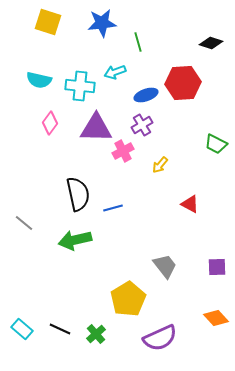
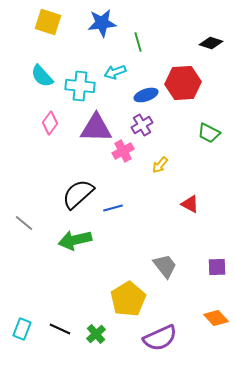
cyan semicircle: moved 3 px right, 4 px up; rotated 35 degrees clockwise
green trapezoid: moved 7 px left, 11 px up
black semicircle: rotated 120 degrees counterclockwise
cyan rectangle: rotated 70 degrees clockwise
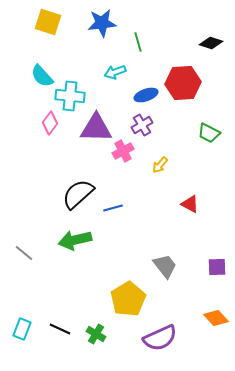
cyan cross: moved 10 px left, 10 px down
gray line: moved 30 px down
green cross: rotated 18 degrees counterclockwise
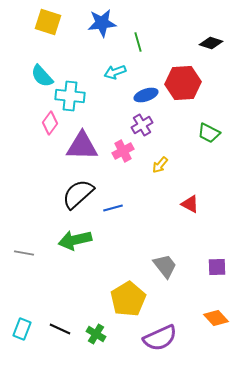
purple triangle: moved 14 px left, 18 px down
gray line: rotated 30 degrees counterclockwise
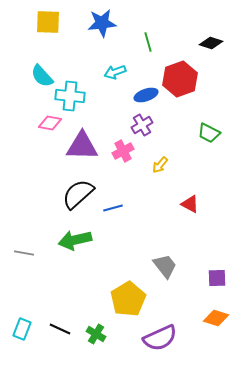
yellow square: rotated 16 degrees counterclockwise
green line: moved 10 px right
red hexagon: moved 3 px left, 4 px up; rotated 16 degrees counterclockwise
pink diamond: rotated 65 degrees clockwise
purple square: moved 11 px down
orange diamond: rotated 30 degrees counterclockwise
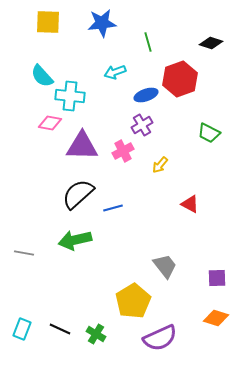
yellow pentagon: moved 5 px right, 2 px down
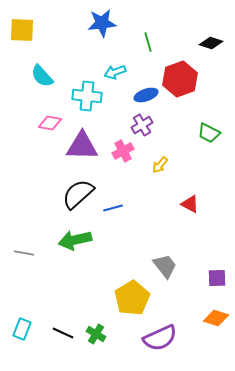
yellow square: moved 26 px left, 8 px down
cyan cross: moved 17 px right
yellow pentagon: moved 1 px left, 3 px up
black line: moved 3 px right, 4 px down
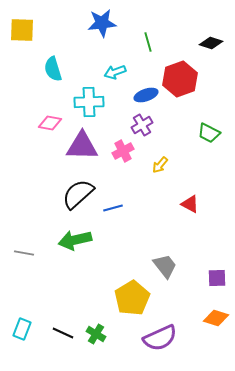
cyan semicircle: moved 11 px right, 7 px up; rotated 25 degrees clockwise
cyan cross: moved 2 px right, 6 px down; rotated 8 degrees counterclockwise
